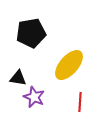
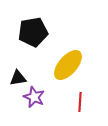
black pentagon: moved 2 px right, 1 px up
yellow ellipse: moved 1 px left
black triangle: rotated 18 degrees counterclockwise
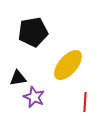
red line: moved 5 px right
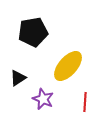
yellow ellipse: moved 1 px down
black triangle: rotated 24 degrees counterclockwise
purple star: moved 9 px right, 2 px down
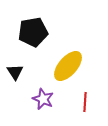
black triangle: moved 3 px left, 6 px up; rotated 30 degrees counterclockwise
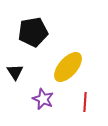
yellow ellipse: moved 1 px down
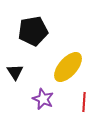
black pentagon: moved 1 px up
red line: moved 1 px left
